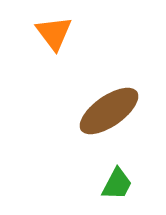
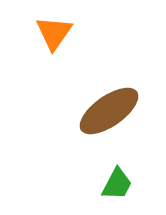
orange triangle: rotated 12 degrees clockwise
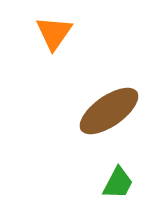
green trapezoid: moved 1 px right, 1 px up
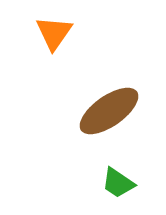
green trapezoid: rotated 96 degrees clockwise
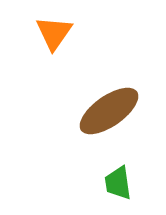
green trapezoid: rotated 48 degrees clockwise
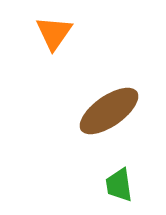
green trapezoid: moved 1 px right, 2 px down
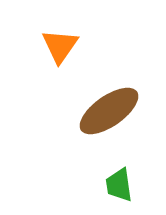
orange triangle: moved 6 px right, 13 px down
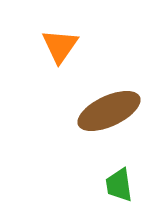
brown ellipse: rotated 10 degrees clockwise
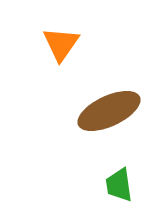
orange triangle: moved 1 px right, 2 px up
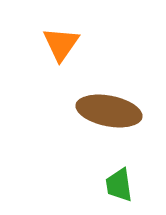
brown ellipse: rotated 36 degrees clockwise
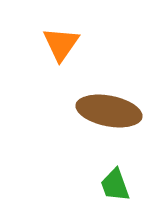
green trapezoid: moved 4 px left; rotated 12 degrees counterclockwise
